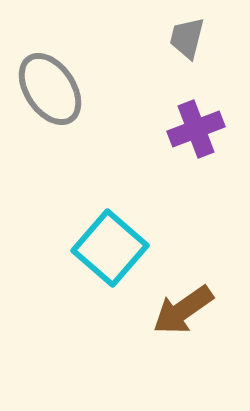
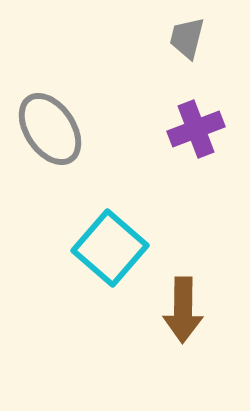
gray ellipse: moved 40 px down
brown arrow: rotated 54 degrees counterclockwise
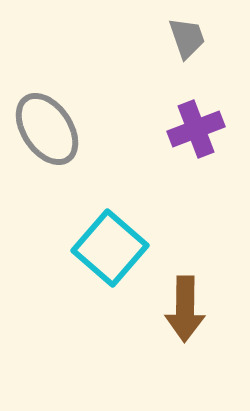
gray trapezoid: rotated 147 degrees clockwise
gray ellipse: moved 3 px left
brown arrow: moved 2 px right, 1 px up
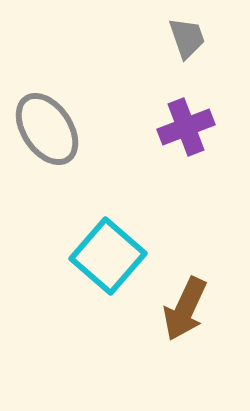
purple cross: moved 10 px left, 2 px up
cyan square: moved 2 px left, 8 px down
brown arrow: rotated 24 degrees clockwise
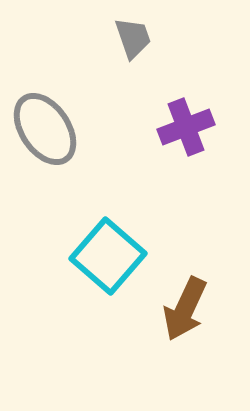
gray trapezoid: moved 54 px left
gray ellipse: moved 2 px left
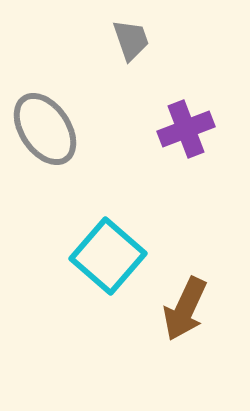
gray trapezoid: moved 2 px left, 2 px down
purple cross: moved 2 px down
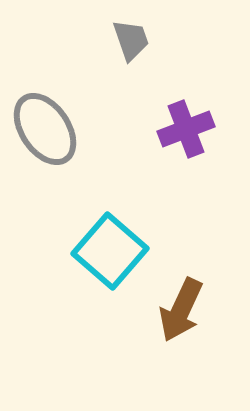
cyan square: moved 2 px right, 5 px up
brown arrow: moved 4 px left, 1 px down
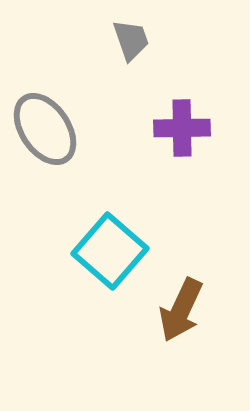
purple cross: moved 4 px left, 1 px up; rotated 20 degrees clockwise
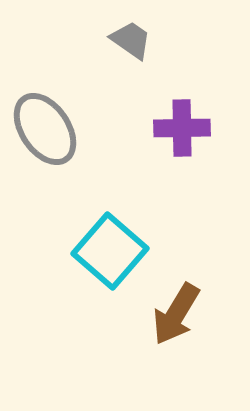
gray trapezoid: rotated 36 degrees counterclockwise
brown arrow: moved 5 px left, 4 px down; rotated 6 degrees clockwise
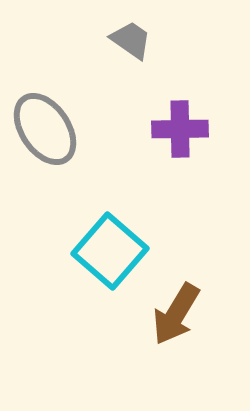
purple cross: moved 2 px left, 1 px down
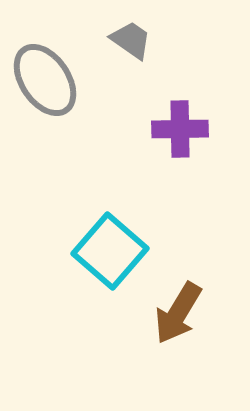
gray ellipse: moved 49 px up
brown arrow: moved 2 px right, 1 px up
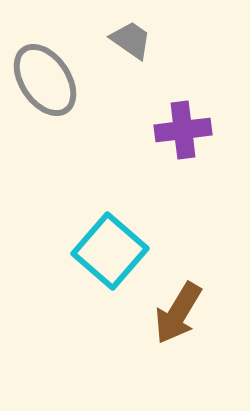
purple cross: moved 3 px right, 1 px down; rotated 6 degrees counterclockwise
